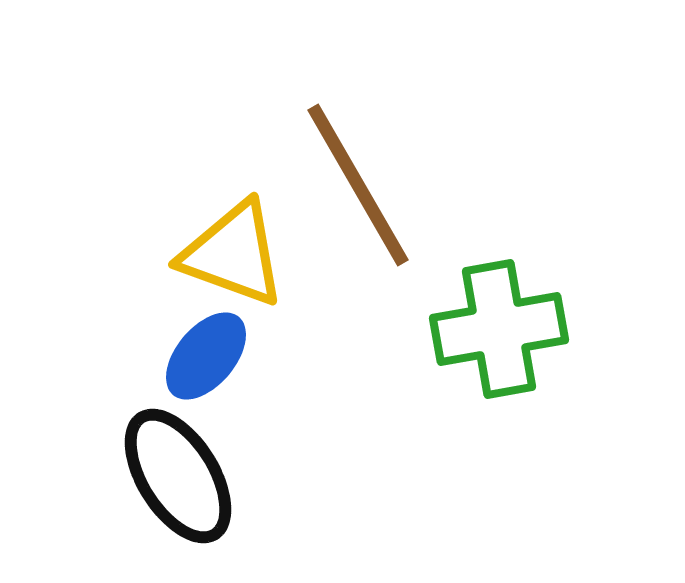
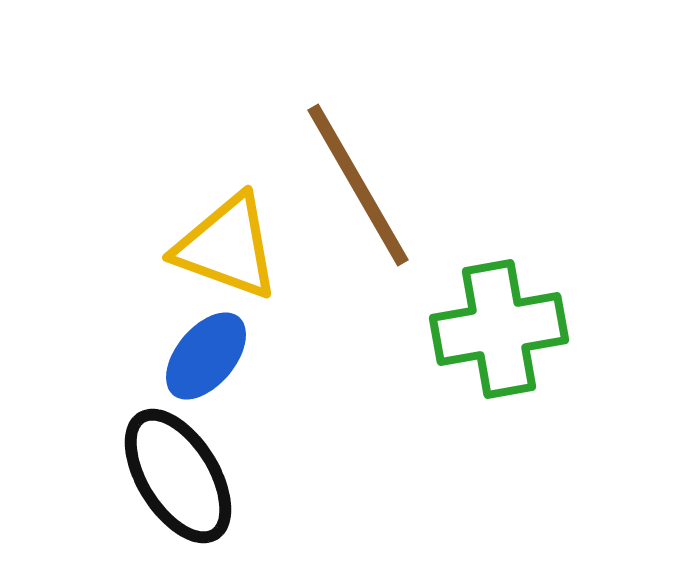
yellow triangle: moved 6 px left, 7 px up
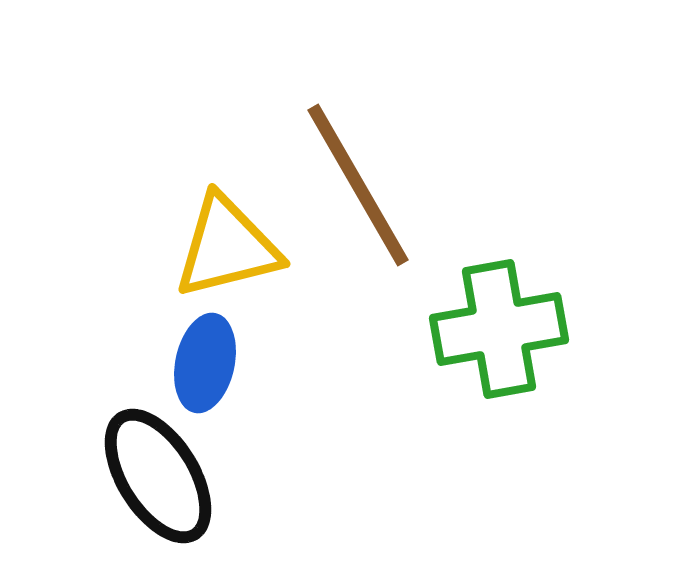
yellow triangle: rotated 34 degrees counterclockwise
blue ellipse: moved 1 px left, 7 px down; rotated 28 degrees counterclockwise
black ellipse: moved 20 px left
